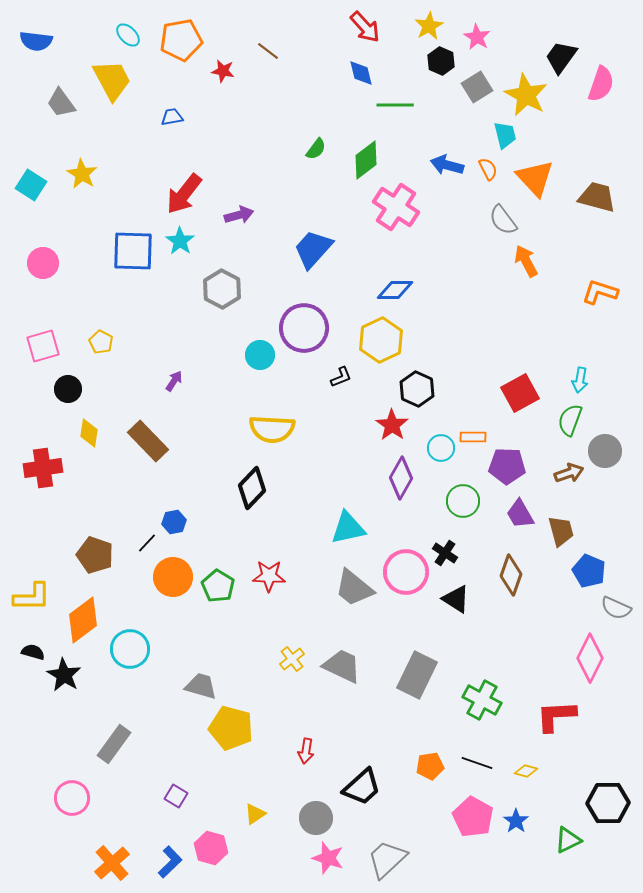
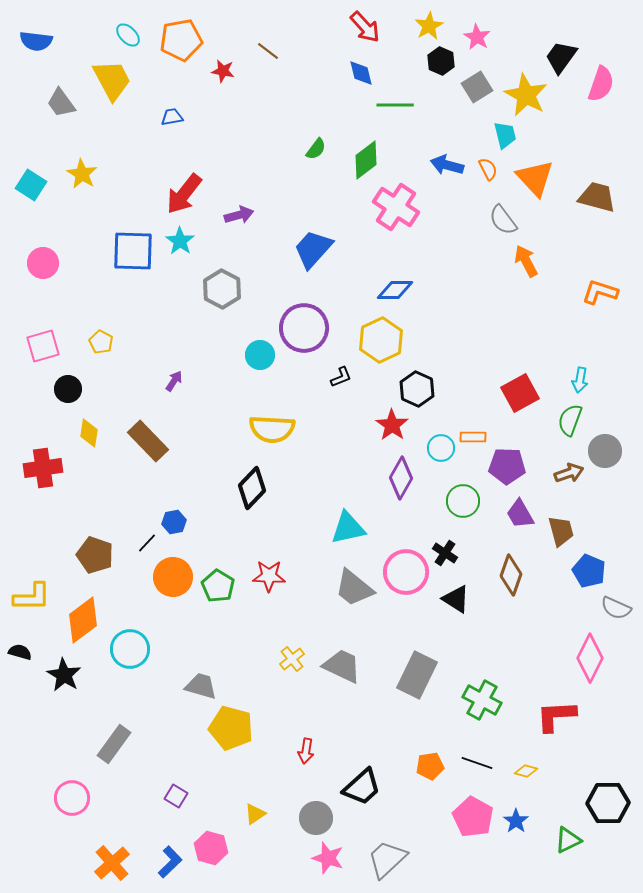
black semicircle at (33, 652): moved 13 px left
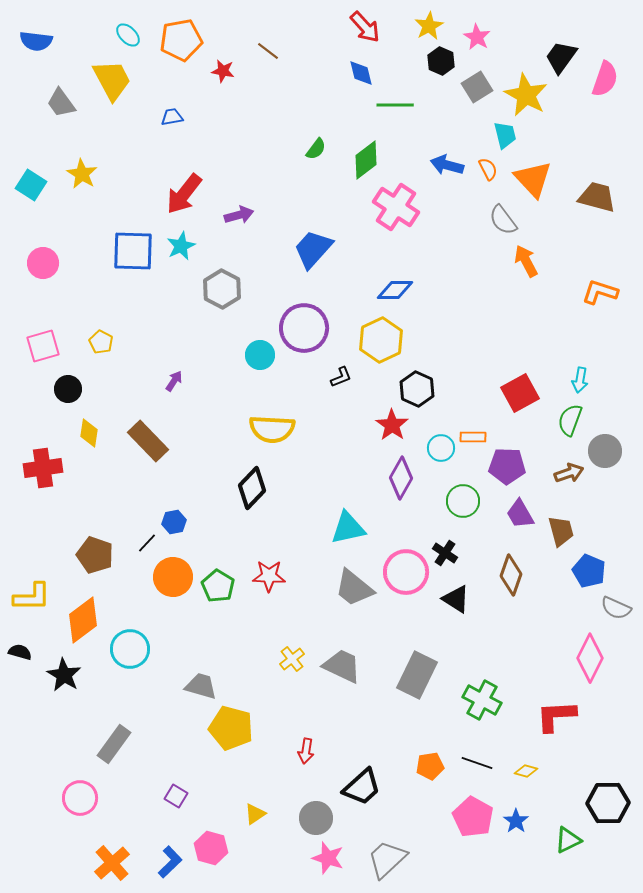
pink semicircle at (601, 84): moved 4 px right, 5 px up
orange triangle at (535, 178): moved 2 px left, 1 px down
cyan star at (180, 241): moved 1 px right, 5 px down; rotated 12 degrees clockwise
pink circle at (72, 798): moved 8 px right
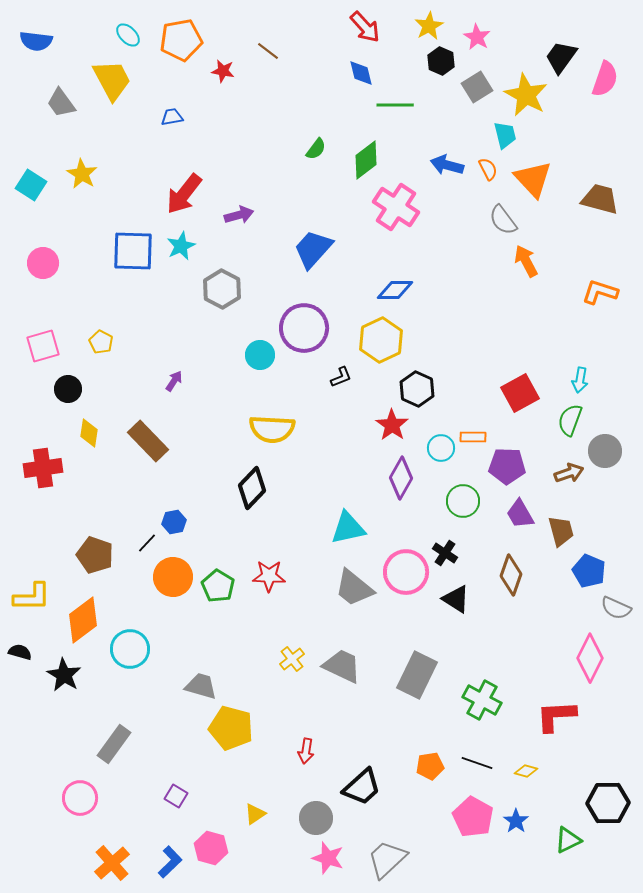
brown trapezoid at (597, 197): moved 3 px right, 2 px down
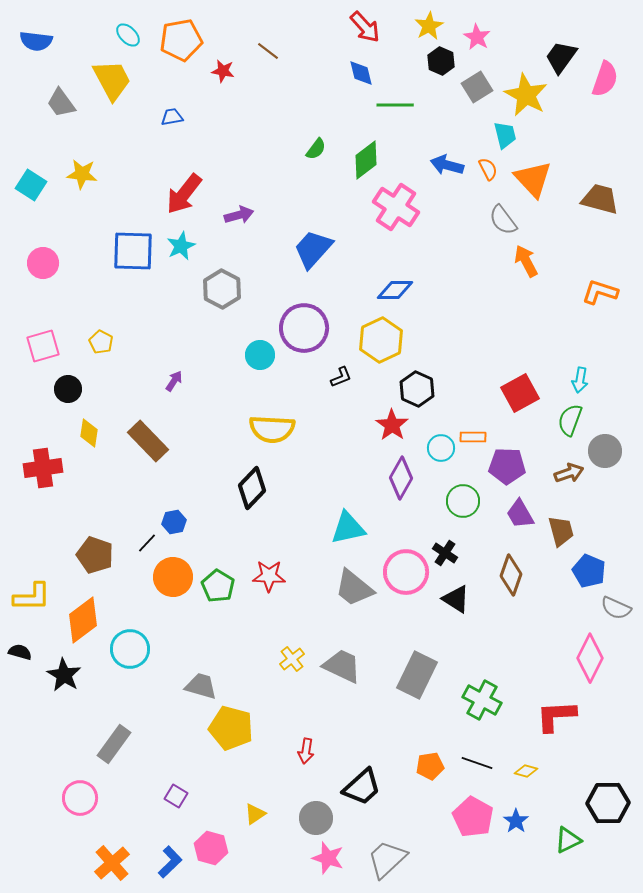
yellow star at (82, 174): rotated 24 degrees counterclockwise
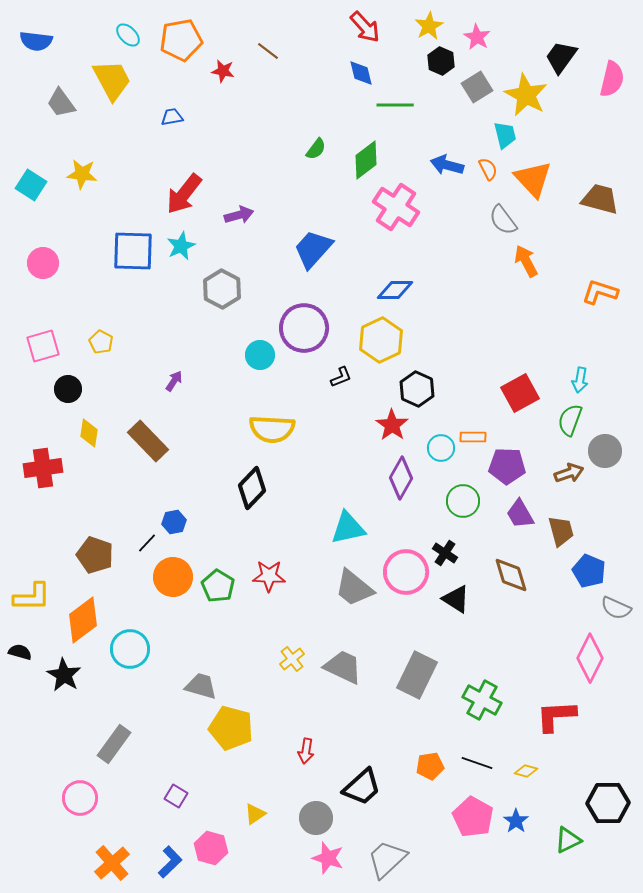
pink semicircle at (605, 79): moved 7 px right; rotated 6 degrees counterclockwise
brown diamond at (511, 575): rotated 36 degrees counterclockwise
gray trapezoid at (342, 666): moved 1 px right, 1 px down
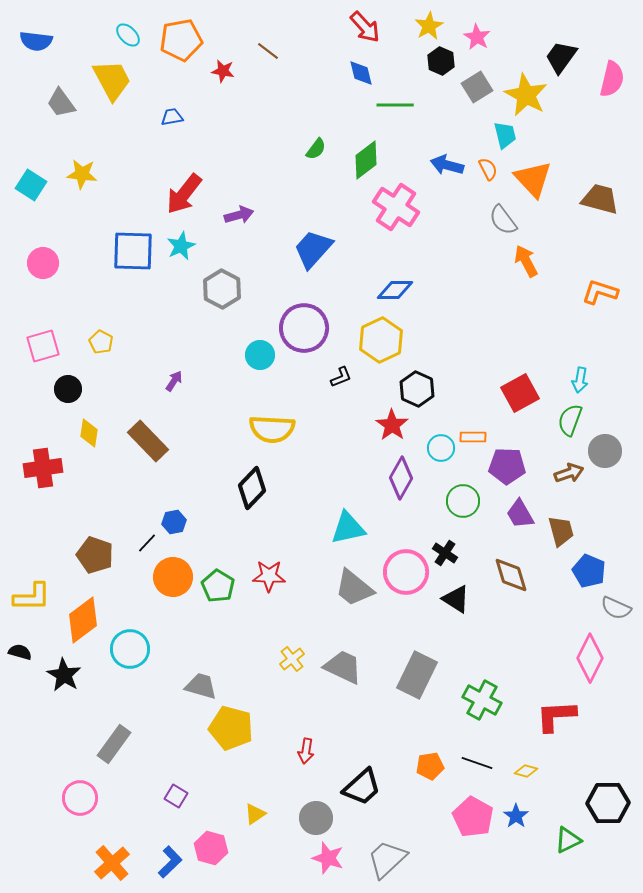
blue star at (516, 821): moved 5 px up
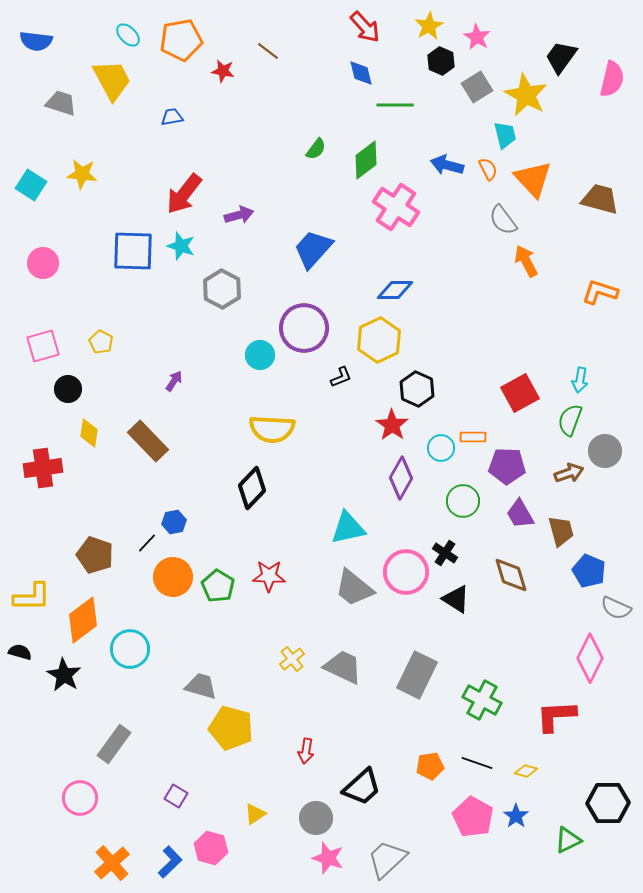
gray trapezoid at (61, 103): rotated 144 degrees clockwise
cyan star at (181, 246): rotated 28 degrees counterclockwise
yellow hexagon at (381, 340): moved 2 px left
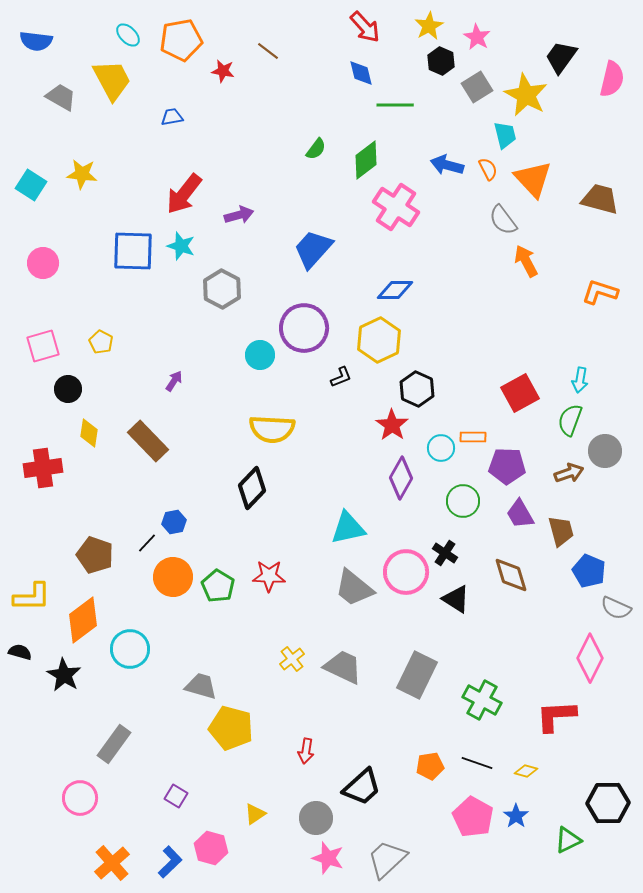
gray trapezoid at (61, 103): moved 6 px up; rotated 12 degrees clockwise
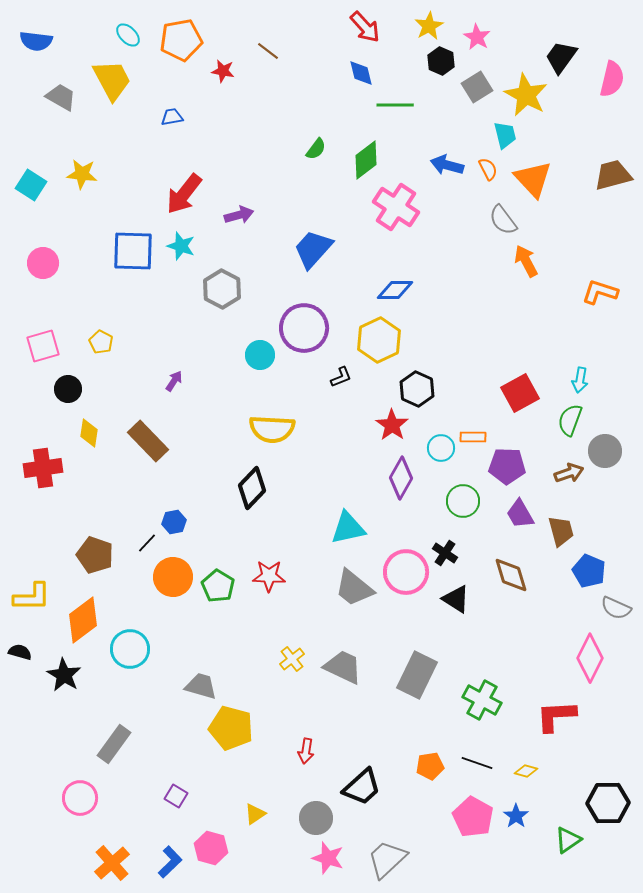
brown trapezoid at (600, 199): moved 13 px right, 24 px up; rotated 30 degrees counterclockwise
green triangle at (568, 840): rotated 8 degrees counterclockwise
